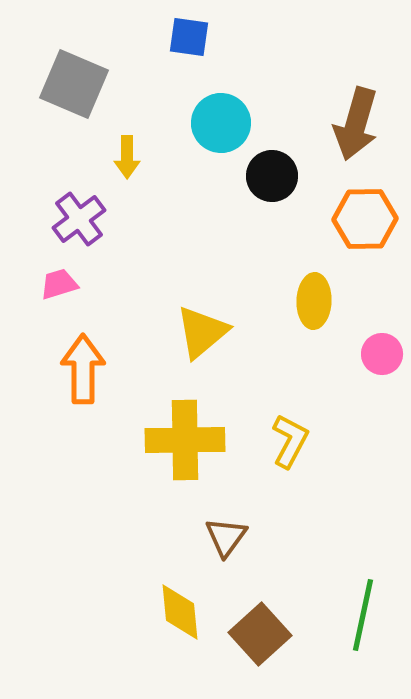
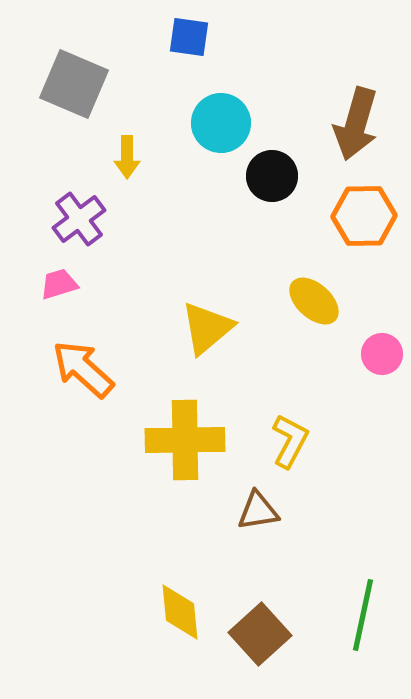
orange hexagon: moved 1 px left, 3 px up
yellow ellipse: rotated 50 degrees counterclockwise
yellow triangle: moved 5 px right, 4 px up
orange arrow: rotated 48 degrees counterclockwise
brown triangle: moved 32 px right, 26 px up; rotated 45 degrees clockwise
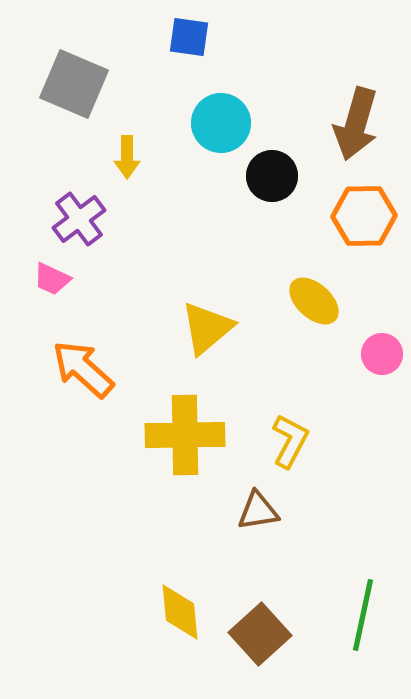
pink trapezoid: moved 7 px left, 5 px up; rotated 138 degrees counterclockwise
yellow cross: moved 5 px up
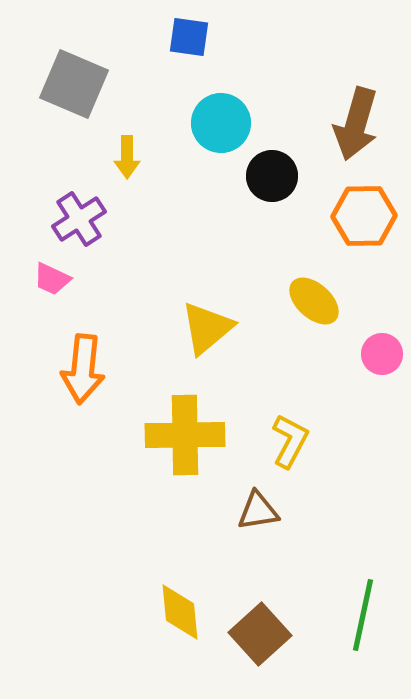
purple cross: rotated 4 degrees clockwise
orange arrow: rotated 126 degrees counterclockwise
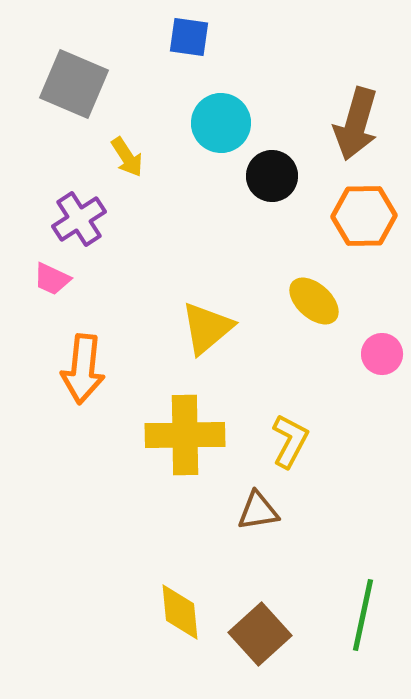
yellow arrow: rotated 33 degrees counterclockwise
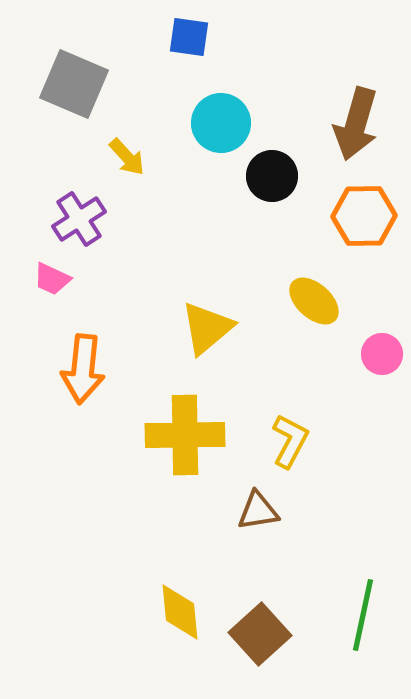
yellow arrow: rotated 9 degrees counterclockwise
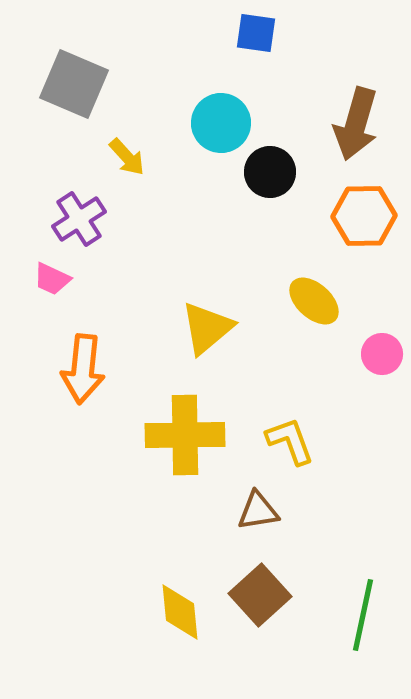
blue square: moved 67 px right, 4 px up
black circle: moved 2 px left, 4 px up
yellow L-shape: rotated 48 degrees counterclockwise
brown square: moved 39 px up
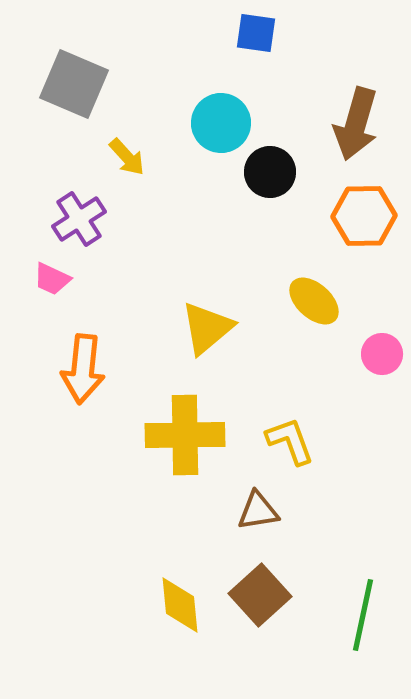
yellow diamond: moved 7 px up
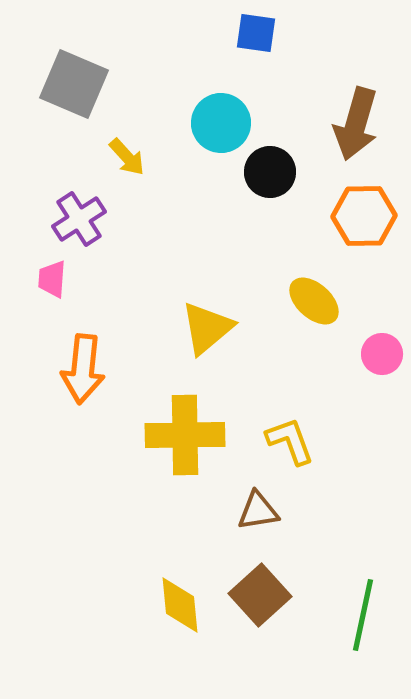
pink trapezoid: rotated 69 degrees clockwise
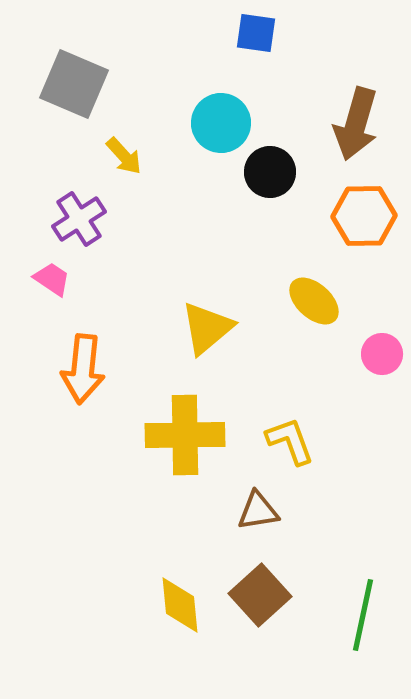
yellow arrow: moved 3 px left, 1 px up
pink trapezoid: rotated 120 degrees clockwise
